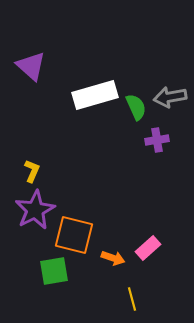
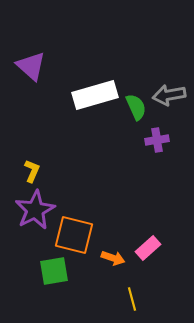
gray arrow: moved 1 px left, 2 px up
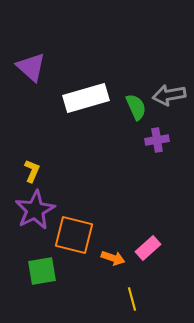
purple triangle: moved 1 px down
white rectangle: moved 9 px left, 3 px down
green square: moved 12 px left
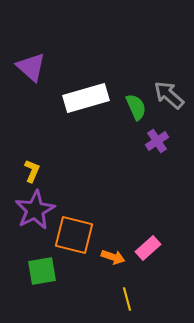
gray arrow: rotated 52 degrees clockwise
purple cross: moved 1 px down; rotated 25 degrees counterclockwise
orange arrow: moved 1 px up
yellow line: moved 5 px left
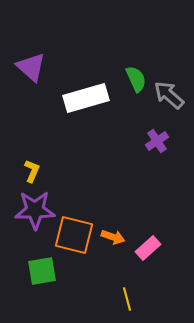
green semicircle: moved 28 px up
purple star: rotated 27 degrees clockwise
orange arrow: moved 20 px up
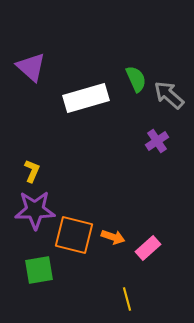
green square: moved 3 px left, 1 px up
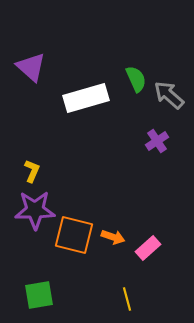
green square: moved 25 px down
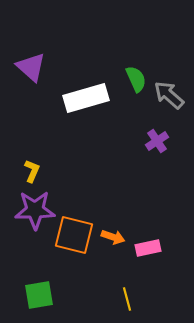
pink rectangle: rotated 30 degrees clockwise
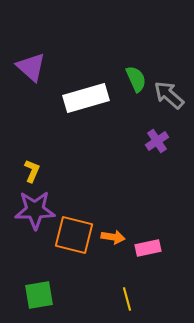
orange arrow: rotated 10 degrees counterclockwise
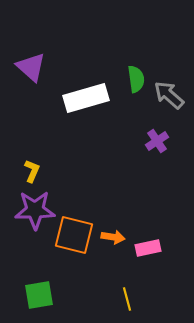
green semicircle: rotated 16 degrees clockwise
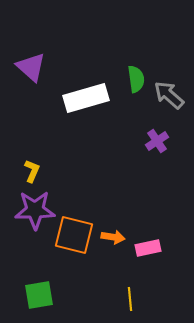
yellow line: moved 3 px right; rotated 10 degrees clockwise
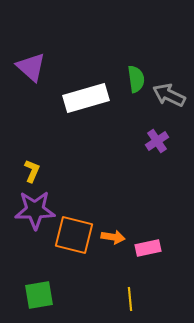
gray arrow: rotated 16 degrees counterclockwise
